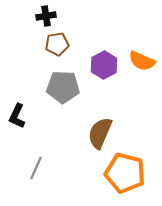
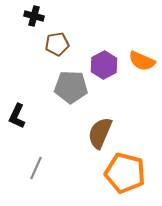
black cross: moved 12 px left; rotated 24 degrees clockwise
gray pentagon: moved 8 px right
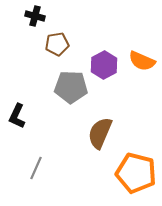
black cross: moved 1 px right
orange pentagon: moved 11 px right
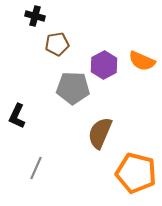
gray pentagon: moved 2 px right, 1 px down
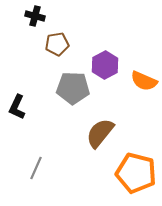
orange semicircle: moved 2 px right, 20 px down
purple hexagon: moved 1 px right
black L-shape: moved 9 px up
brown semicircle: rotated 16 degrees clockwise
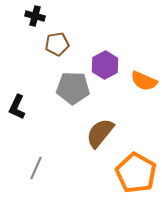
orange pentagon: rotated 15 degrees clockwise
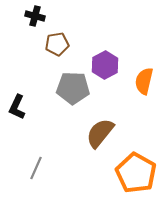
orange semicircle: rotated 80 degrees clockwise
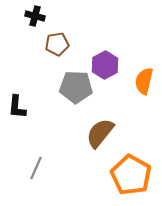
gray pentagon: moved 3 px right, 1 px up
black L-shape: rotated 20 degrees counterclockwise
orange pentagon: moved 5 px left, 2 px down
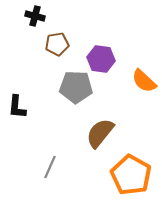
purple hexagon: moved 4 px left, 6 px up; rotated 24 degrees counterclockwise
orange semicircle: rotated 60 degrees counterclockwise
gray line: moved 14 px right, 1 px up
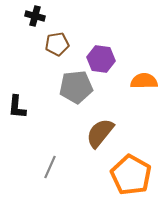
orange semicircle: rotated 136 degrees clockwise
gray pentagon: rotated 8 degrees counterclockwise
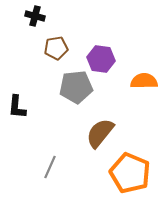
brown pentagon: moved 1 px left, 4 px down
orange pentagon: moved 1 px left, 2 px up; rotated 6 degrees counterclockwise
